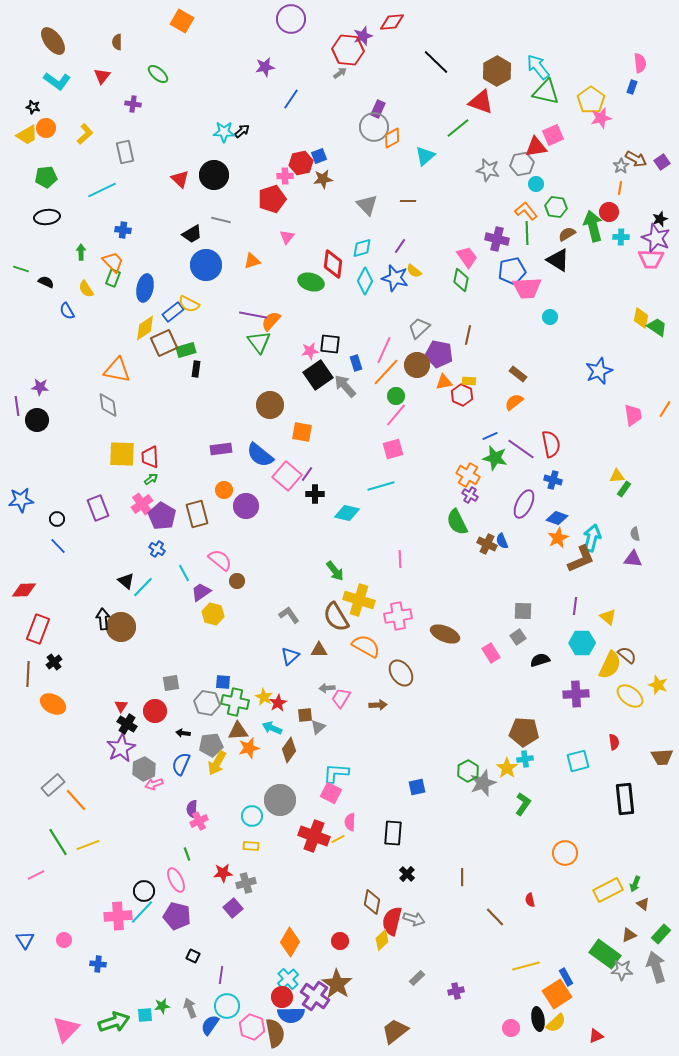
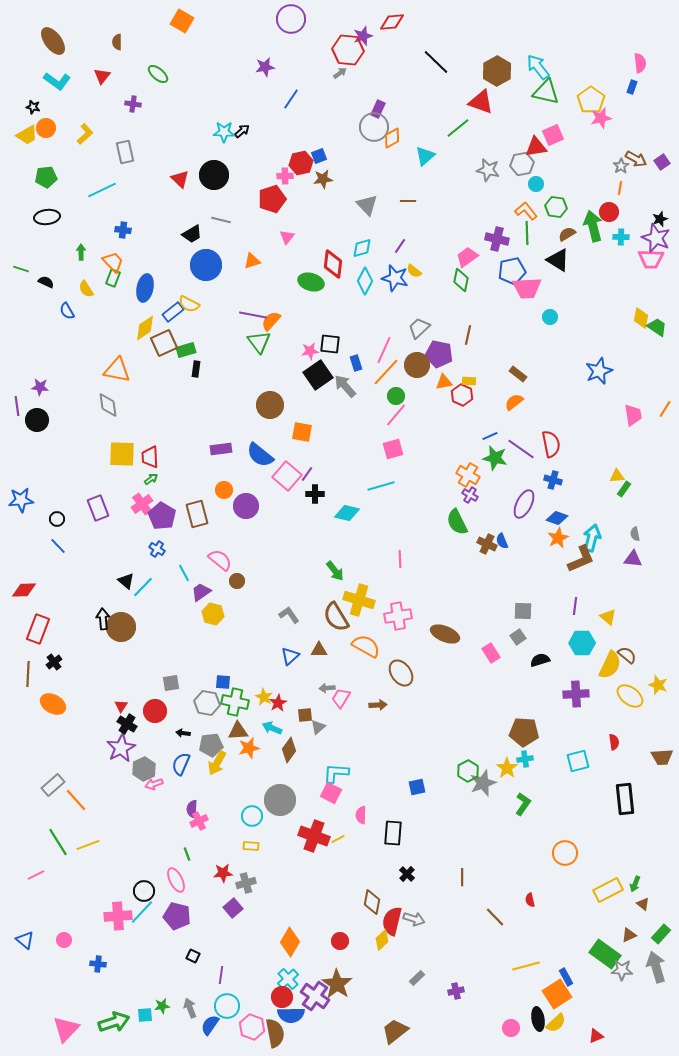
pink trapezoid at (467, 257): rotated 90 degrees counterclockwise
pink semicircle at (350, 822): moved 11 px right, 7 px up
blue triangle at (25, 940): rotated 18 degrees counterclockwise
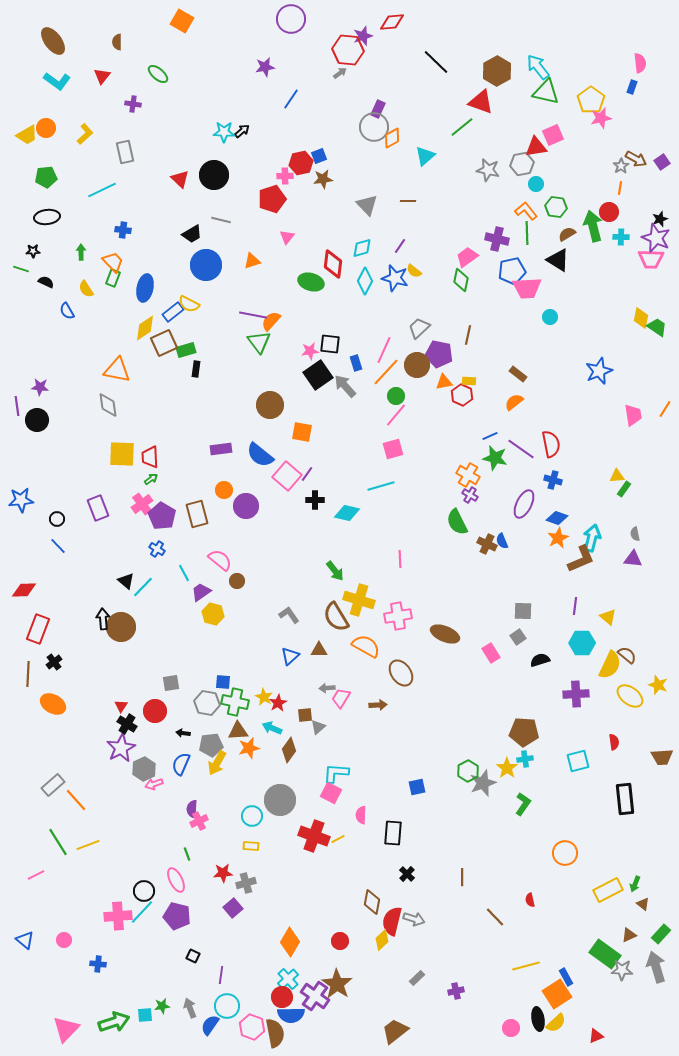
black star at (33, 107): moved 144 px down; rotated 16 degrees counterclockwise
green line at (458, 128): moved 4 px right, 1 px up
black cross at (315, 494): moved 6 px down
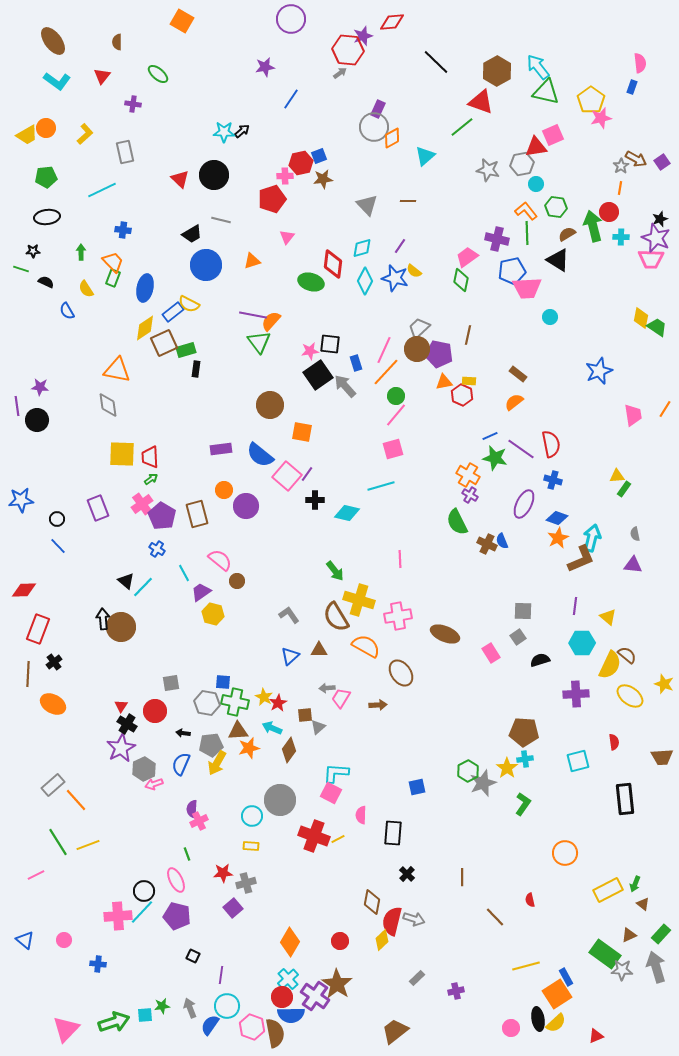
brown circle at (417, 365): moved 16 px up
purple triangle at (633, 559): moved 6 px down
yellow star at (658, 685): moved 6 px right, 1 px up
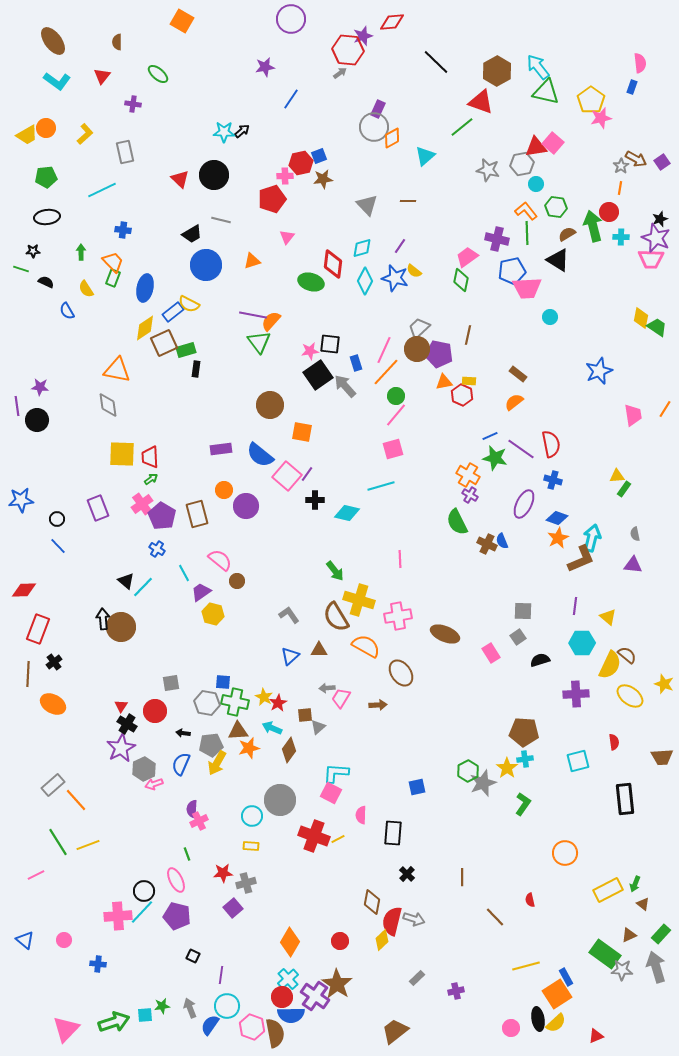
pink square at (553, 135): moved 8 px down; rotated 25 degrees counterclockwise
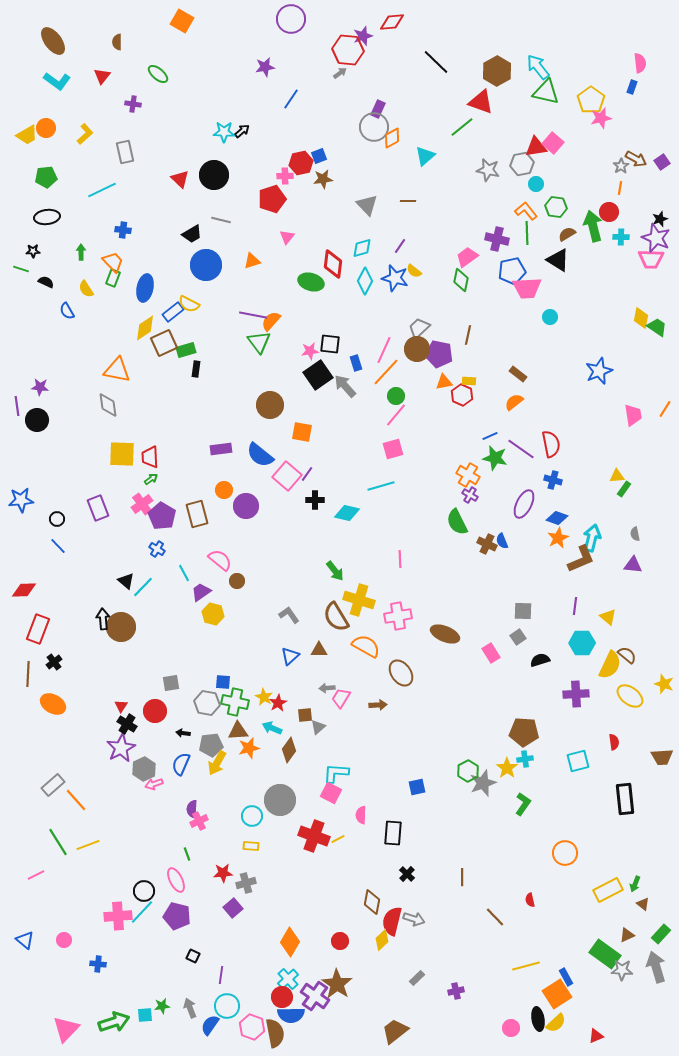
brown triangle at (629, 935): moved 2 px left
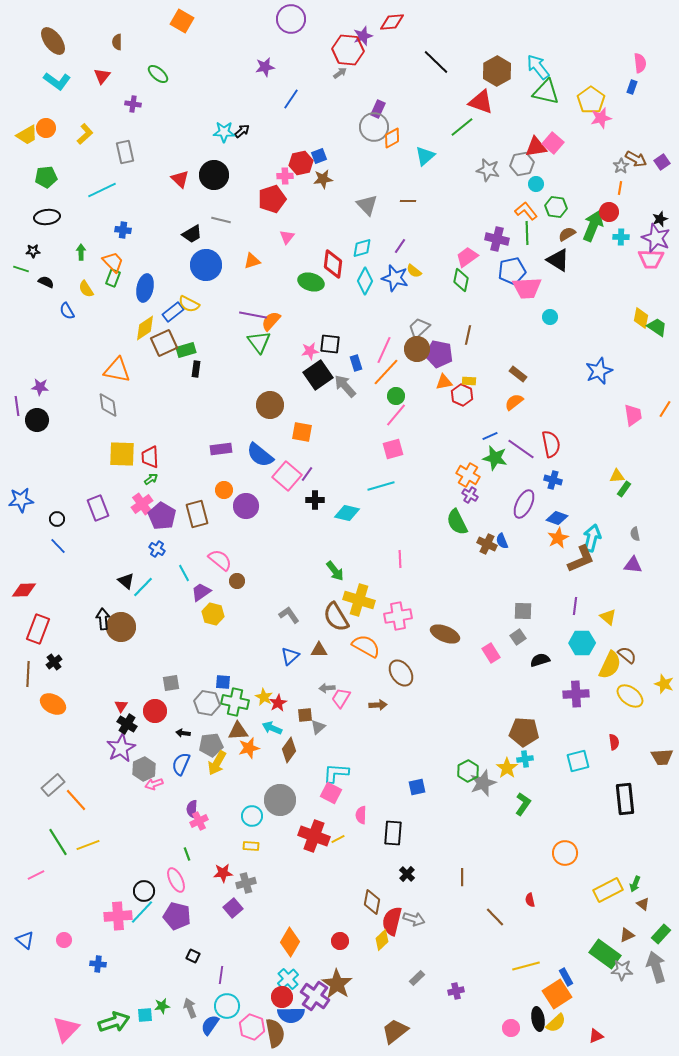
green arrow at (593, 226): rotated 36 degrees clockwise
